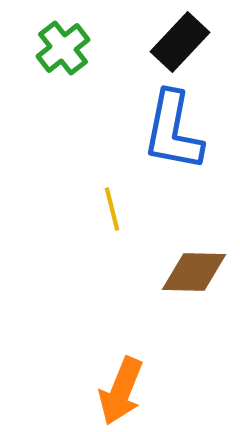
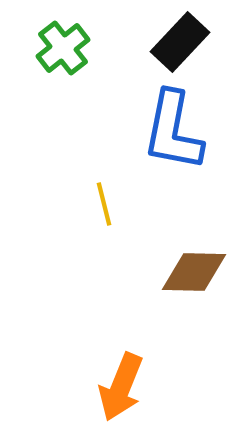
yellow line: moved 8 px left, 5 px up
orange arrow: moved 4 px up
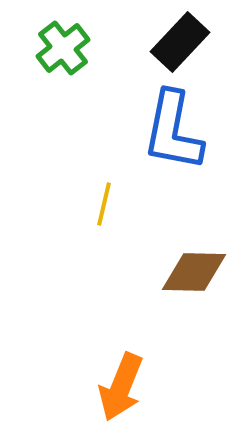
yellow line: rotated 27 degrees clockwise
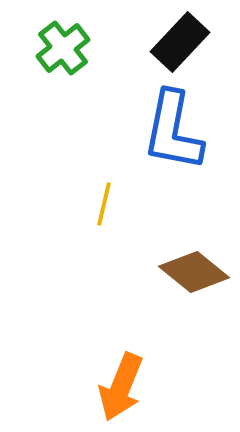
brown diamond: rotated 38 degrees clockwise
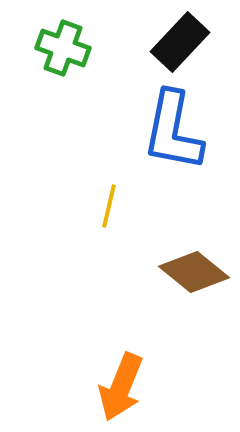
green cross: rotated 32 degrees counterclockwise
yellow line: moved 5 px right, 2 px down
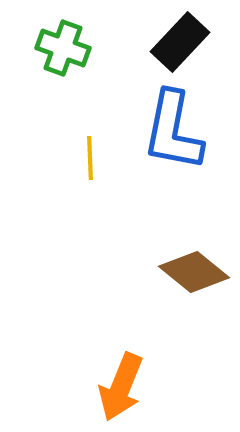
yellow line: moved 19 px left, 48 px up; rotated 15 degrees counterclockwise
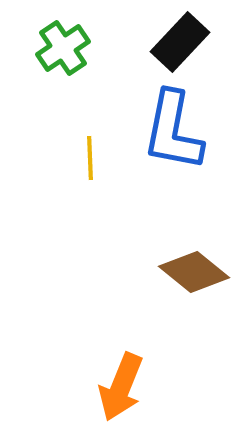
green cross: rotated 36 degrees clockwise
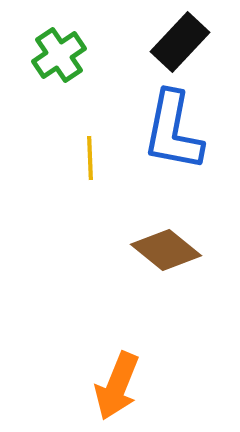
green cross: moved 4 px left, 7 px down
brown diamond: moved 28 px left, 22 px up
orange arrow: moved 4 px left, 1 px up
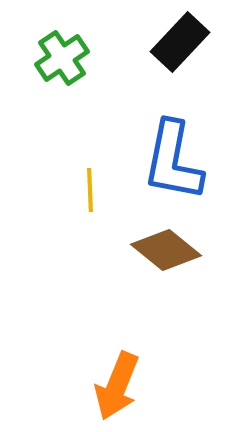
green cross: moved 3 px right, 3 px down
blue L-shape: moved 30 px down
yellow line: moved 32 px down
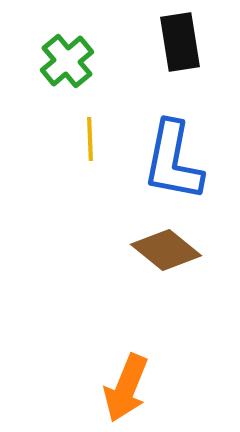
black rectangle: rotated 52 degrees counterclockwise
green cross: moved 5 px right, 3 px down; rotated 6 degrees counterclockwise
yellow line: moved 51 px up
orange arrow: moved 9 px right, 2 px down
